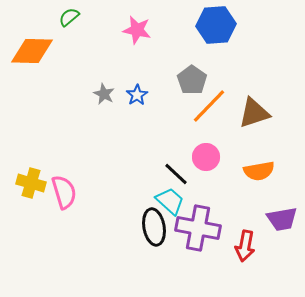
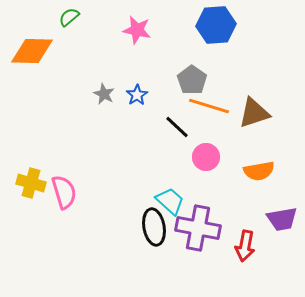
orange line: rotated 63 degrees clockwise
black line: moved 1 px right, 47 px up
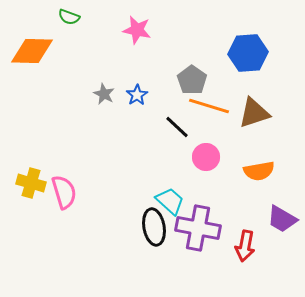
green semicircle: rotated 120 degrees counterclockwise
blue hexagon: moved 32 px right, 28 px down
purple trapezoid: rotated 40 degrees clockwise
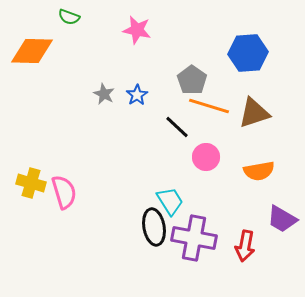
cyan trapezoid: rotated 16 degrees clockwise
purple cross: moved 4 px left, 10 px down
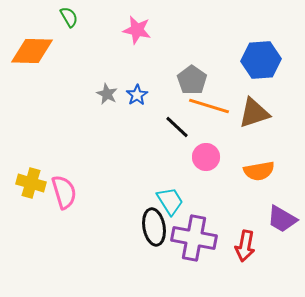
green semicircle: rotated 140 degrees counterclockwise
blue hexagon: moved 13 px right, 7 px down
gray star: moved 3 px right
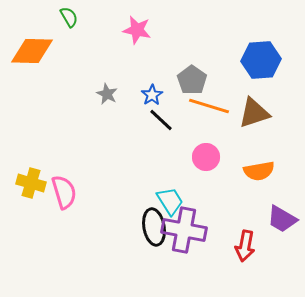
blue star: moved 15 px right
black line: moved 16 px left, 7 px up
purple cross: moved 10 px left, 8 px up
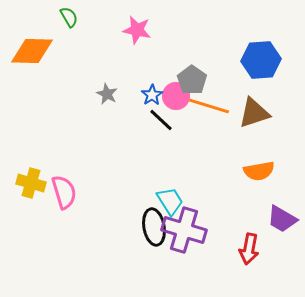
pink circle: moved 30 px left, 61 px up
purple cross: rotated 6 degrees clockwise
red arrow: moved 4 px right, 3 px down
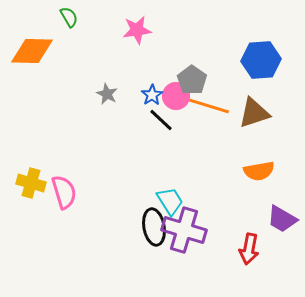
pink star: rotated 20 degrees counterclockwise
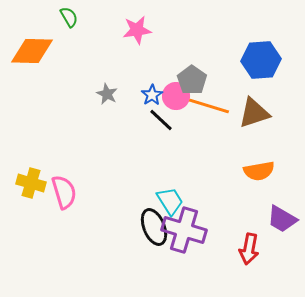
black ellipse: rotated 12 degrees counterclockwise
